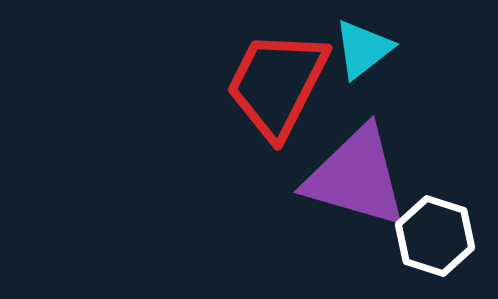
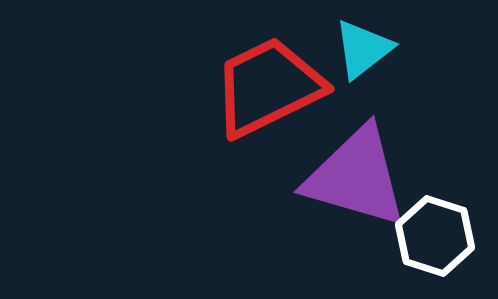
red trapezoid: moved 9 px left, 3 px down; rotated 37 degrees clockwise
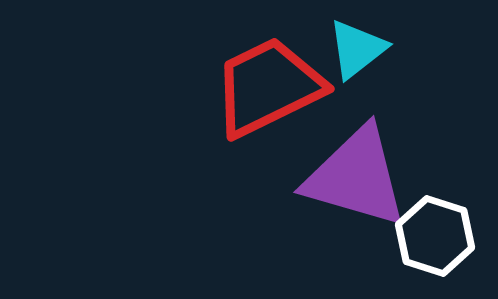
cyan triangle: moved 6 px left
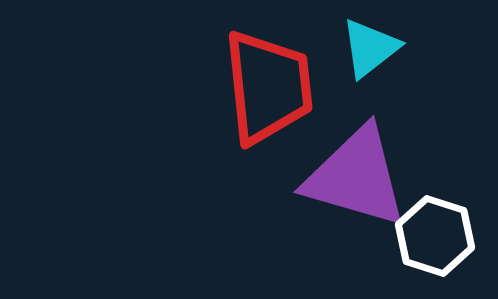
cyan triangle: moved 13 px right, 1 px up
red trapezoid: rotated 110 degrees clockwise
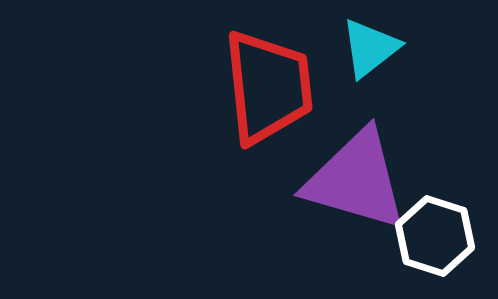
purple triangle: moved 3 px down
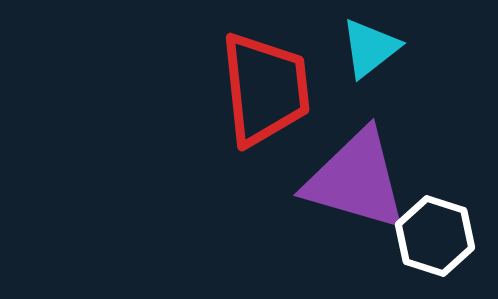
red trapezoid: moved 3 px left, 2 px down
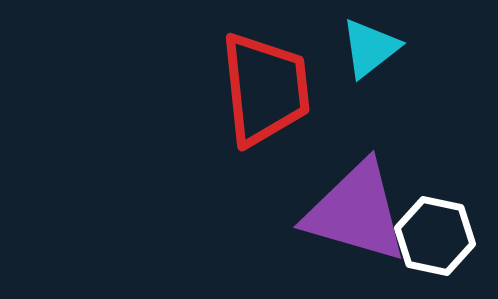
purple triangle: moved 32 px down
white hexagon: rotated 6 degrees counterclockwise
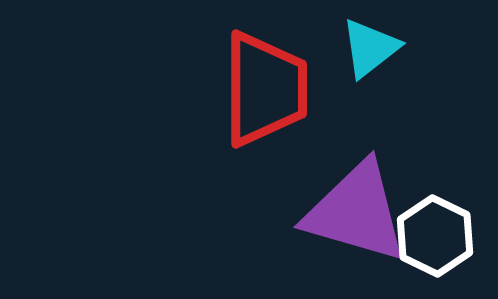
red trapezoid: rotated 6 degrees clockwise
white hexagon: rotated 14 degrees clockwise
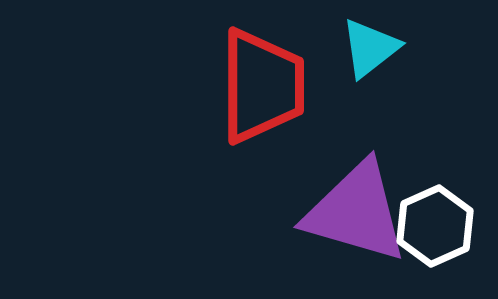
red trapezoid: moved 3 px left, 3 px up
white hexagon: moved 10 px up; rotated 10 degrees clockwise
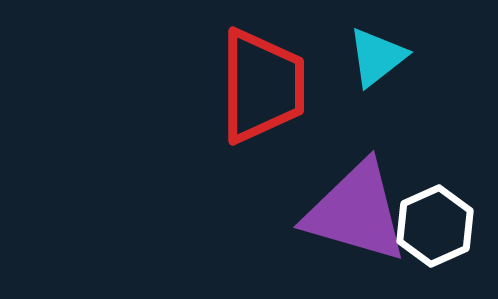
cyan triangle: moved 7 px right, 9 px down
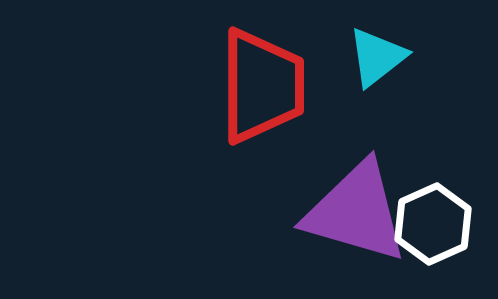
white hexagon: moved 2 px left, 2 px up
